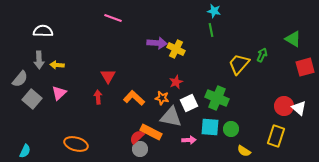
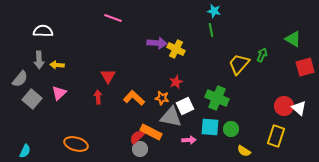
white square: moved 4 px left, 3 px down
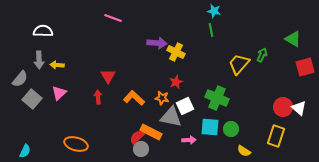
yellow cross: moved 3 px down
red circle: moved 1 px left, 1 px down
gray circle: moved 1 px right
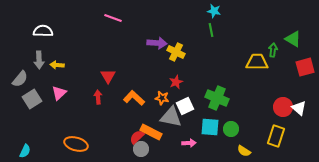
green arrow: moved 11 px right, 5 px up; rotated 16 degrees counterclockwise
yellow trapezoid: moved 18 px right, 2 px up; rotated 50 degrees clockwise
gray square: rotated 18 degrees clockwise
pink arrow: moved 3 px down
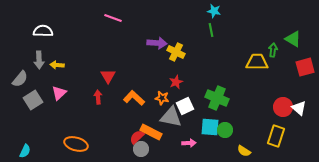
gray square: moved 1 px right, 1 px down
green circle: moved 6 px left, 1 px down
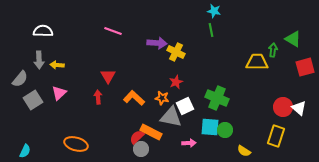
pink line: moved 13 px down
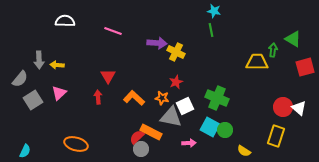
white semicircle: moved 22 px right, 10 px up
cyan square: rotated 24 degrees clockwise
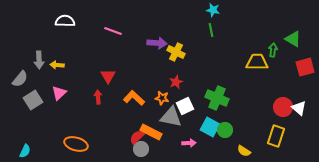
cyan star: moved 1 px left, 1 px up
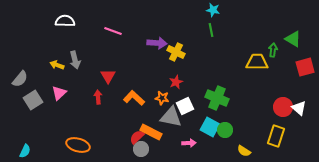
gray arrow: moved 36 px right; rotated 12 degrees counterclockwise
yellow arrow: rotated 16 degrees clockwise
orange ellipse: moved 2 px right, 1 px down
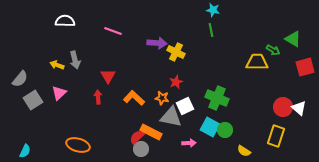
green arrow: rotated 112 degrees clockwise
